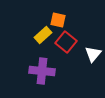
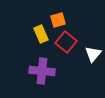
orange square: rotated 28 degrees counterclockwise
yellow rectangle: moved 2 px left, 1 px up; rotated 72 degrees counterclockwise
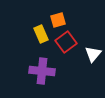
red square: rotated 15 degrees clockwise
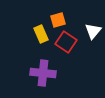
red square: rotated 20 degrees counterclockwise
white triangle: moved 23 px up
purple cross: moved 1 px right, 2 px down
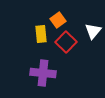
orange square: rotated 21 degrees counterclockwise
yellow rectangle: rotated 18 degrees clockwise
red square: rotated 10 degrees clockwise
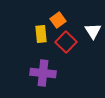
white triangle: rotated 12 degrees counterclockwise
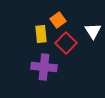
red square: moved 1 px down
purple cross: moved 1 px right, 6 px up
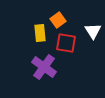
yellow rectangle: moved 1 px left, 1 px up
red square: rotated 35 degrees counterclockwise
purple cross: rotated 30 degrees clockwise
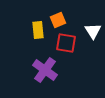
orange square: rotated 14 degrees clockwise
yellow rectangle: moved 2 px left, 3 px up
purple cross: moved 1 px right, 3 px down
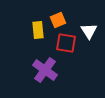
white triangle: moved 4 px left
